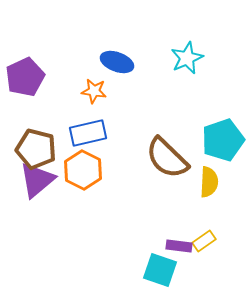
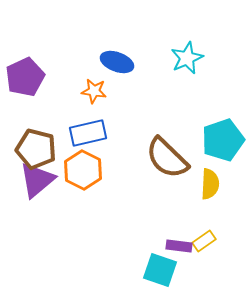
yellow semicircle: moved 1 px right, 2 px down
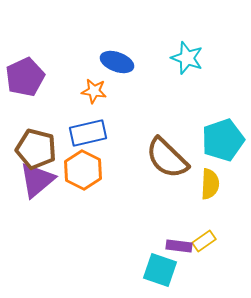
cyan star: rotated 28 degrees counterclockwise
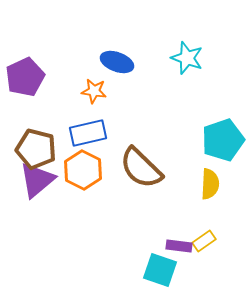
brown semicircle: moved 26 px left, 10 px down
